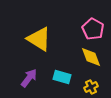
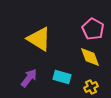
yellow diamond: moved 1 px left
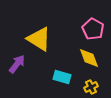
yellow diamond: moved 1 px left, 1 px down
purple arrow: moved 12 px left, 14 px up
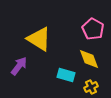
yellow diamond: moved 1 px down
purple arrow: moved 2 px right, 2 px down
cyan rectangle: moved 4 px right, 2 px up
